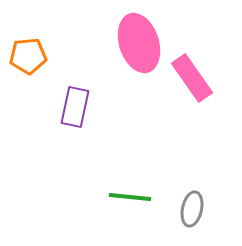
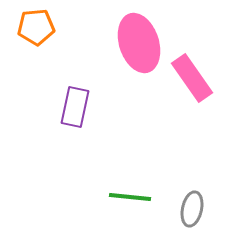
orange pentagon: moved 8 px right, 29 px up
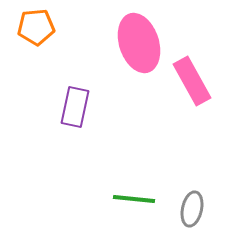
pink rectangle: moved 3 px down; rotated 6 degrees clockwise
green line: moved 4 px right, 2 px down
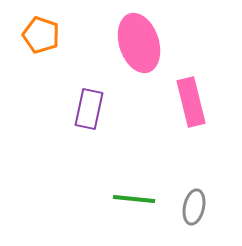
orange pentagon: moved 5 px right, 8 px down; rotated 24 degrees clockwise
pink rectangle: moved 1 px left, 21 px down; rotated 15 degrees clockwise
purple rectangle: moved 14 px right, 2 px down
gray ellipse: moved 2 px right, 2 px up
